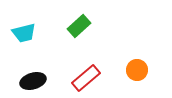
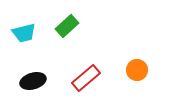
green rectangle: moved 12 px left
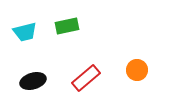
green rectangle: rotated 30 degrees clockwise
cyan trapezoid: moved 1 px right, 1 px up
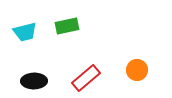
black ellipse: moved 1 px right; rotated 15 degrees clockwise
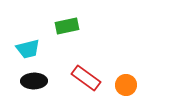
cyan trapezoid: moved 3 px right, 17 px down
orange circle: moved 11 px left, 15 px down
red rectangle: rotated 76 degrees clockwise
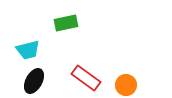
green rectangle: moved 1 px left, 3 px up
cyan trapezoid: moved 1 px down
black ellipse: rotated 60 degrees counterclockwise
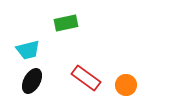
black ellipse: moved 2 px left
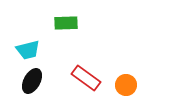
green rectangle: rotated 10 degrees clockwise
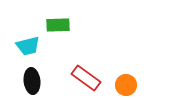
green rectangle: moved 8 px left, 2 px down
cyan trapezoid: moved 4 px up
black ellipse: rotated 35 degrees counterclockwise
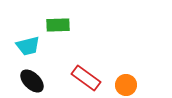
black ellipse: rotated 40 degrees counterclockwise
